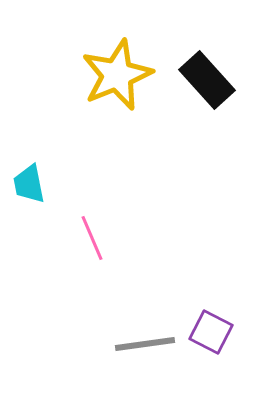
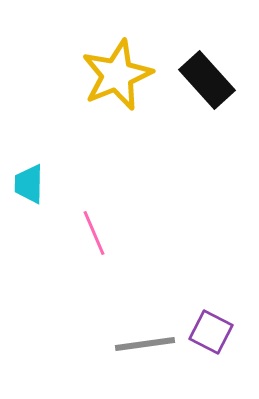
cyan trapezoid: rotated 12 degrees clockwise
pink line: moved 2 px right, 5 px up
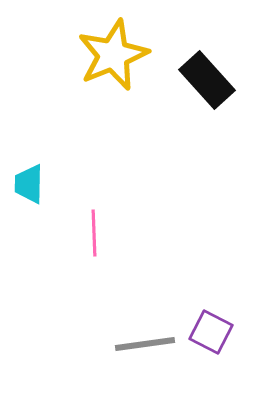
yellow star: moved 4 px left, 20 px up
pink line: rotated 21 degrees clockwise
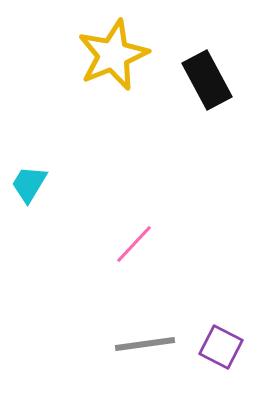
black rectangle: rotated 14 degrees clockwise
cyan trapezoid: rotated 30 degrees clockwise
pink line: moved 40 px right, 11 px down; rotated 45 degrees clockwise
purple square: moved 10 px right, 15 px down
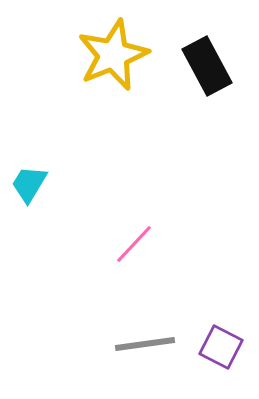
black rectangle: moved 14 px up
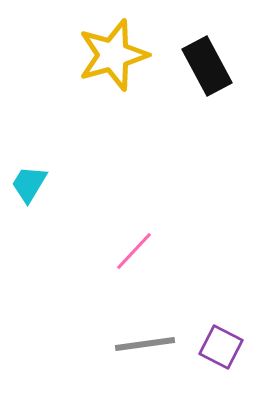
yellow star: rotated 6 degrees clockwise
pink line: moved 7 px down
